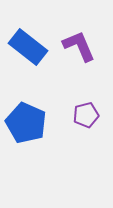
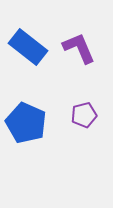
purple L-shape: moved 2 px down
purple pentagon: moved 2 px left
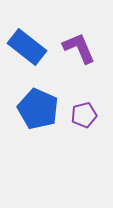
blue rectangle: moved 1 px left
blue pentagon: moved 12 px right, 14 px up
